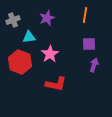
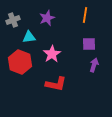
pink star: moved 2 px right
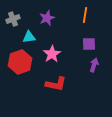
gray cross: moved 1 px up
red hexagon: rotated 20 degrees clockwise
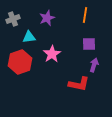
red L-shape: moved 23 px right
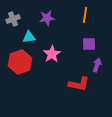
purple star: rotated 14 degrees clockwise
purple arrow: moved 3 px right
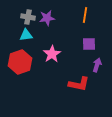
gray cross: moved 15 px right, 2 px up; rotated 32 degrees clockwise
cyan triangle: moved 3 px left, 2 px up
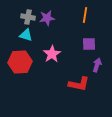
cyan triangle: rotated 24 degrees clockwise
red hexagon: rotated 15 degrees clockwise
